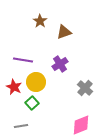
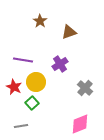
brown triangle: moved 5 px right
pink diamond: moved 1 px left, 1 px up
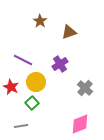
purple line: rotated 18 degrees clockwise
red star: moved 3 px left
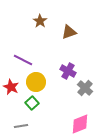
purple cross: moved 8 px right, 7 px down; rotated 28 degrees counterclockwise
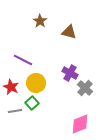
brown triangle: rotated 35 degrees clockwise
purple cross: moved 2 px right, 2 px down
yellow circle: moved 1 px down
gray line: moved 6 px left, 15 px up
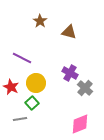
purple line: moved 1 px left, 2 px up
gray line: moved 5 px right, 8 px down
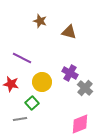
brown star: rotated 16 degrees counterclockwise
yellow circle: moved 6 px right, 1 px up
red star: moved 3 px up; rotated 14 degrees counterclockwise
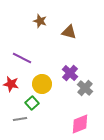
purple cross: rotated 14 degrees clockwise
yellow circle: moved 2 px down
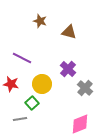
purple cross: moved 2 px left, 4 px up
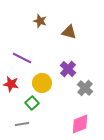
yellow circle: moved 1 px up
gray line: moved 2 px right, 5 px down
